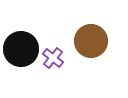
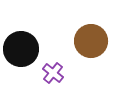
purple cross: moved 15 px down
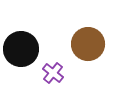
brown circle: moved 3 px left, 3 px down
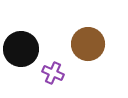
purple cross: rotated 15 degrees counterclockwise
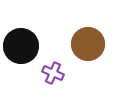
black circle: moved 3 px up
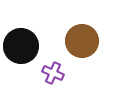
brown circle: moved 6 px left, 3 px up
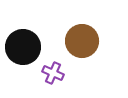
black circle: moved 2 px right, 1 px down
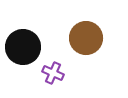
brown circle: moved 4 px right, 3 px up
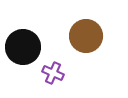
brown circle: moved 2 px up
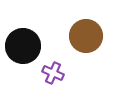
black circle: moved 1 px up
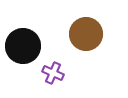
brown circle: moved 2 px up
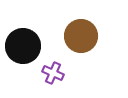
brown circle: moved 5 px left, 2 px down
